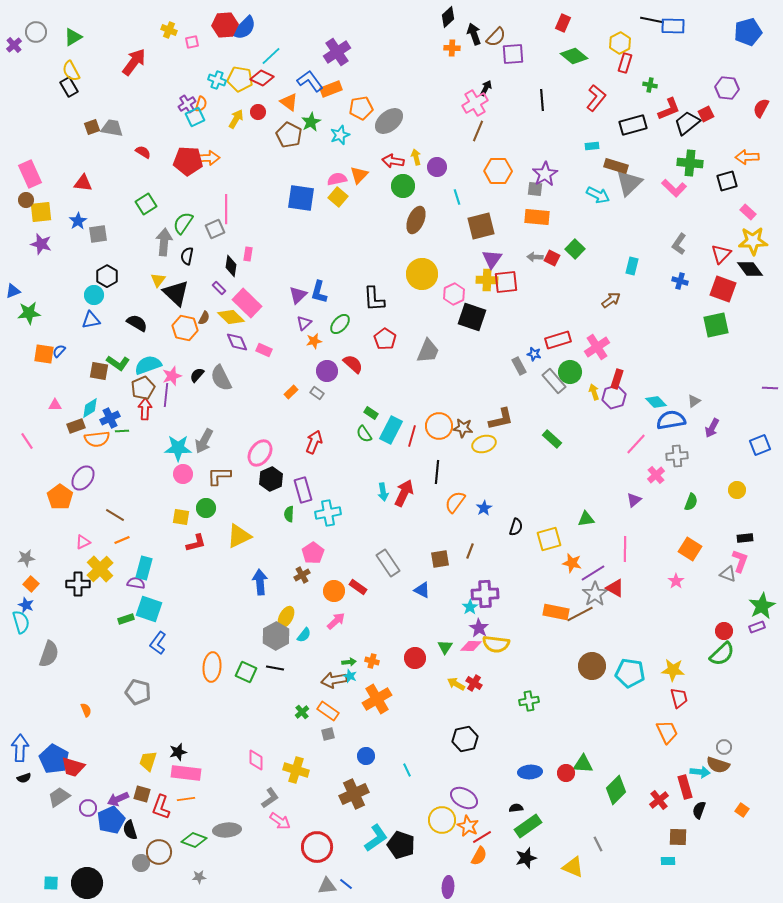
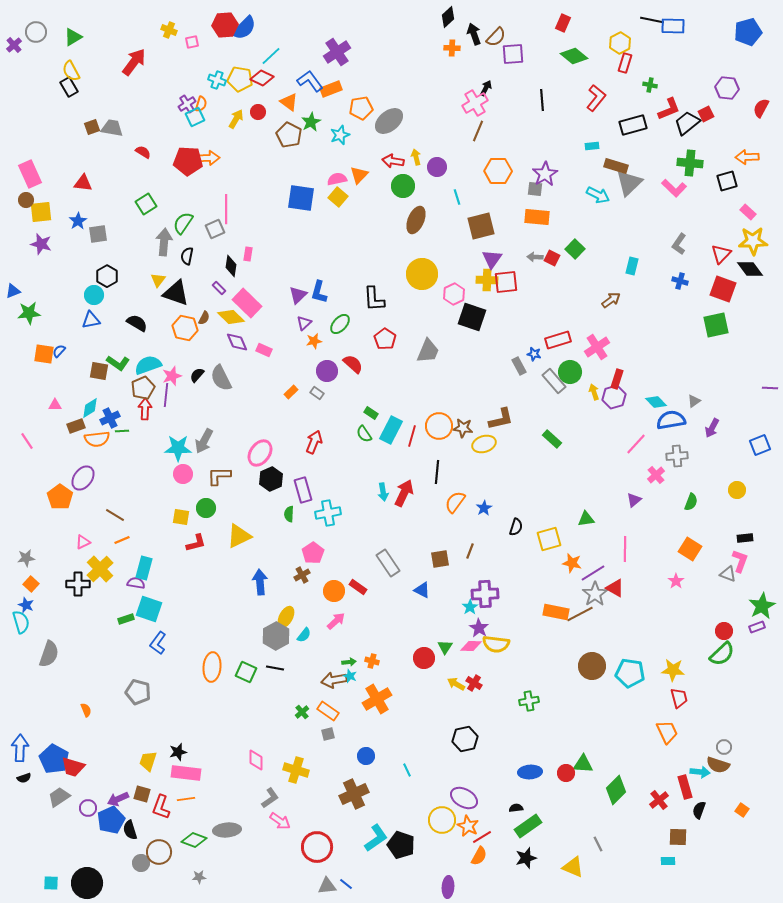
black triangle at (176, 293): rotated 24 degrees counterclockwise
red circle at (415, 658): moved 9 px right
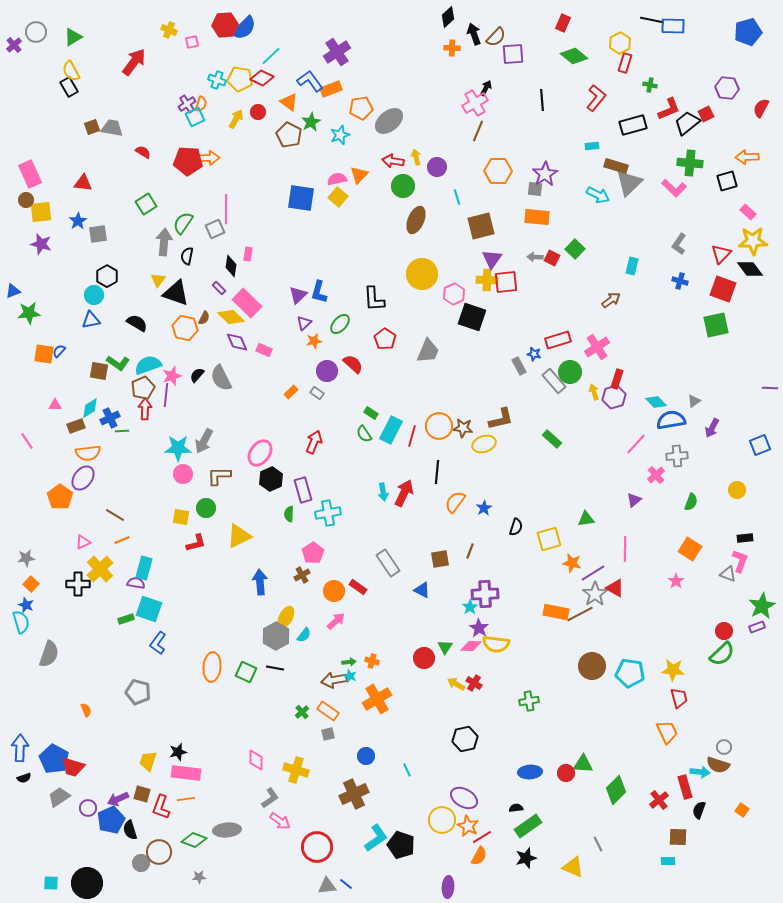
orange semicircle at (97, 439): moved 9 px left, 14 px down
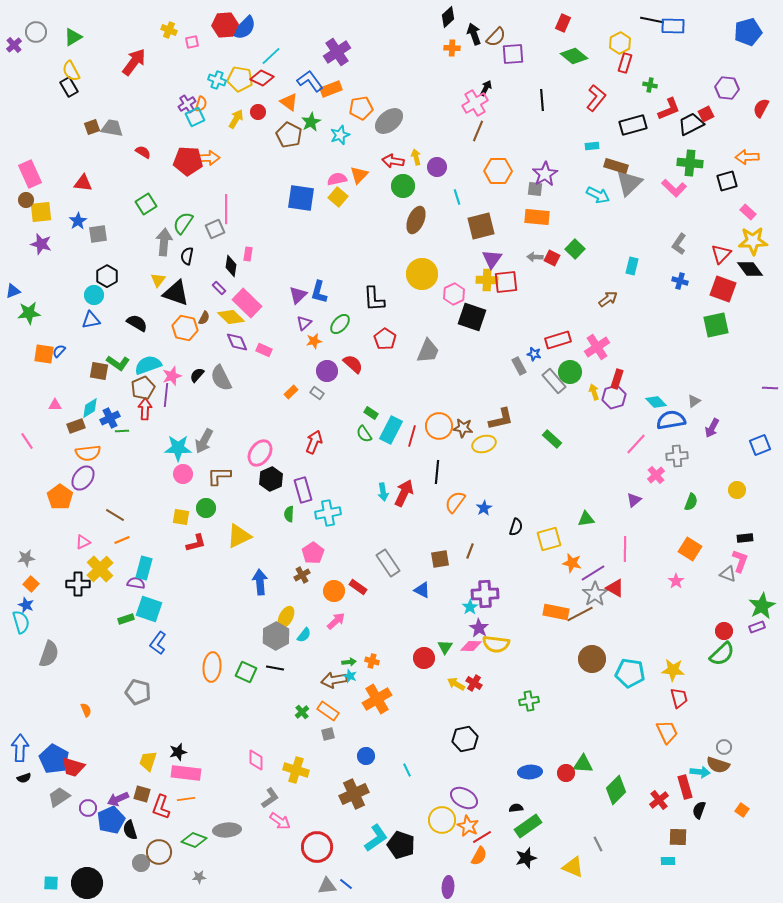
black trapezoid at (687, 123): moved 4 px right, 1 px down; rotated 12 degrees clockwise
brown arrow at (611, 300): moved 3 px left, 1 px up
brown circle at (592, 666): moved 7 px up
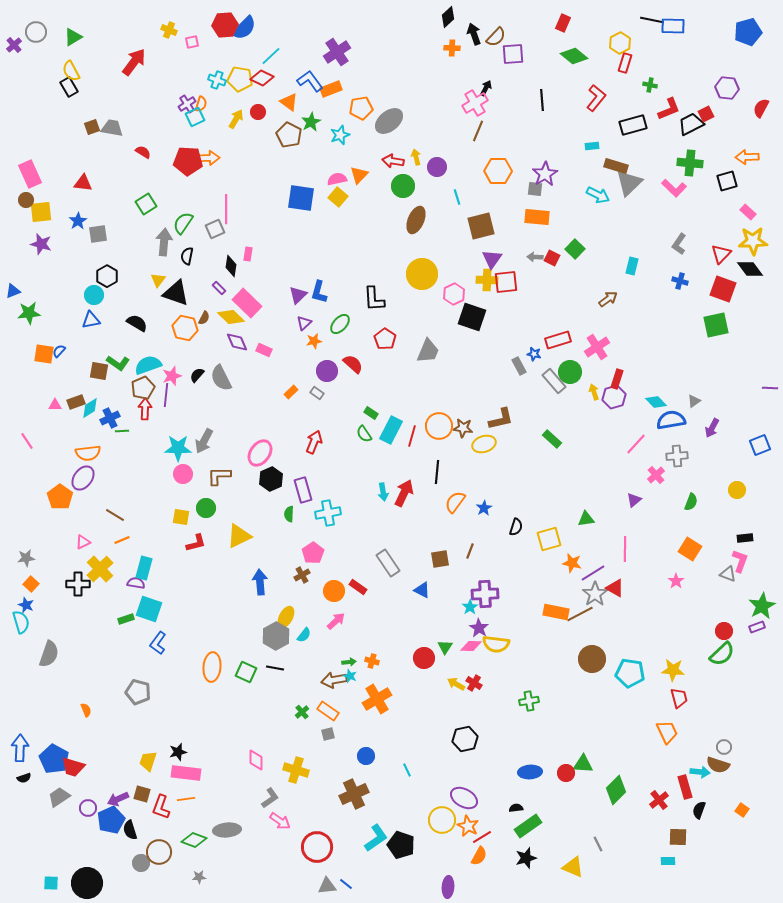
brown rectangle at (76, 426): moved 24 px up
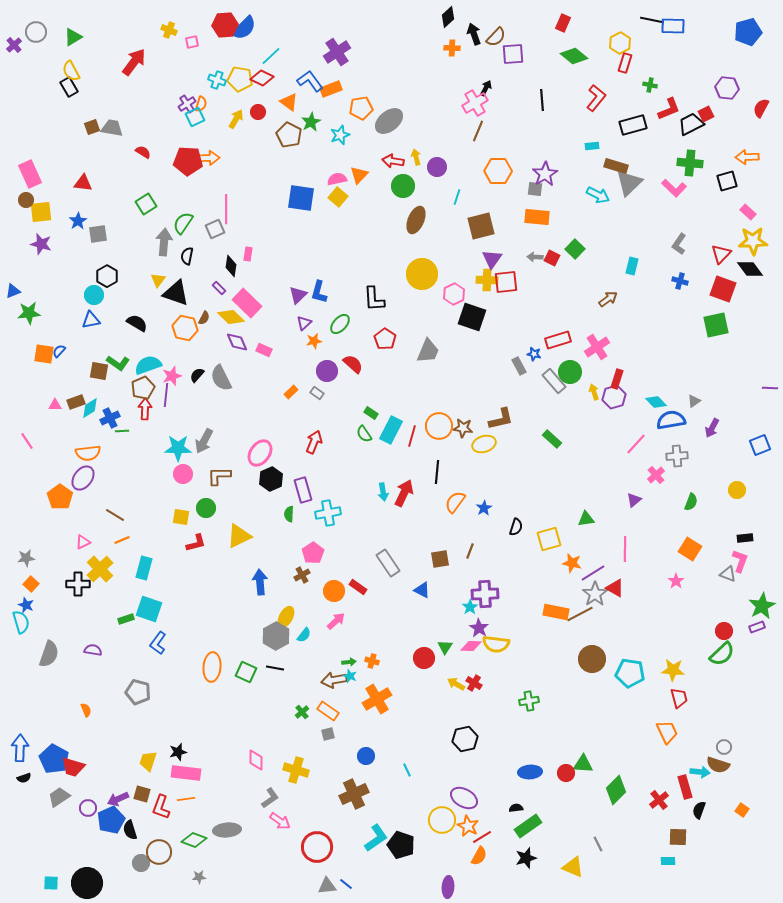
cyan line at (457, 197): rotated 35 degrees clockwise
purple semicircle at (136, 583): moved 43 px left, 67 px down
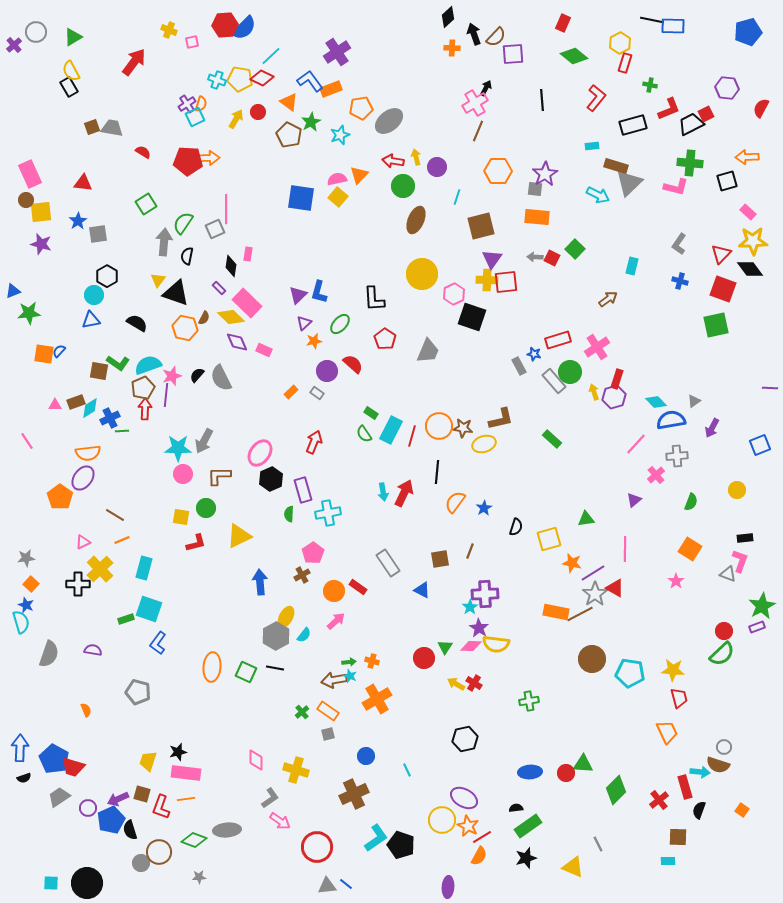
pink L-shape at (674, 188): moved 2 px right, 1 px up; rotated 30 degrees counterclockwise
